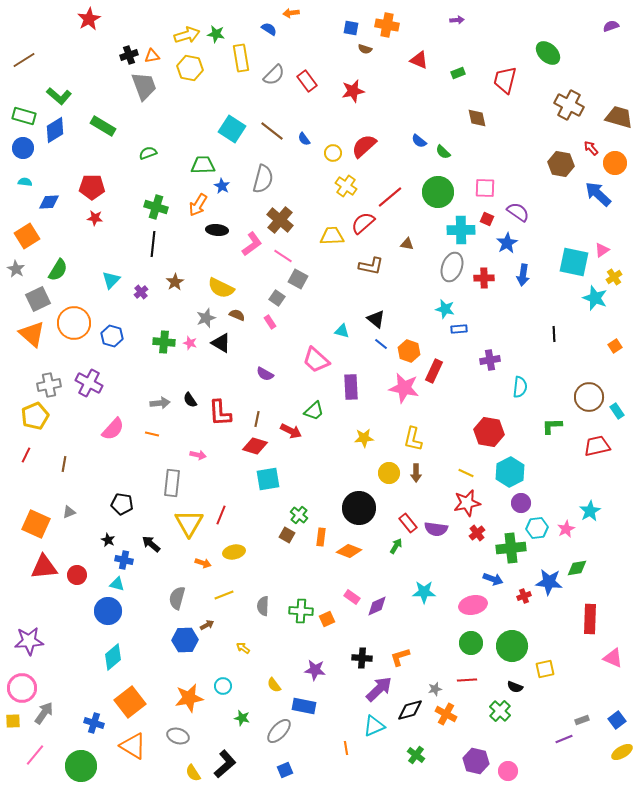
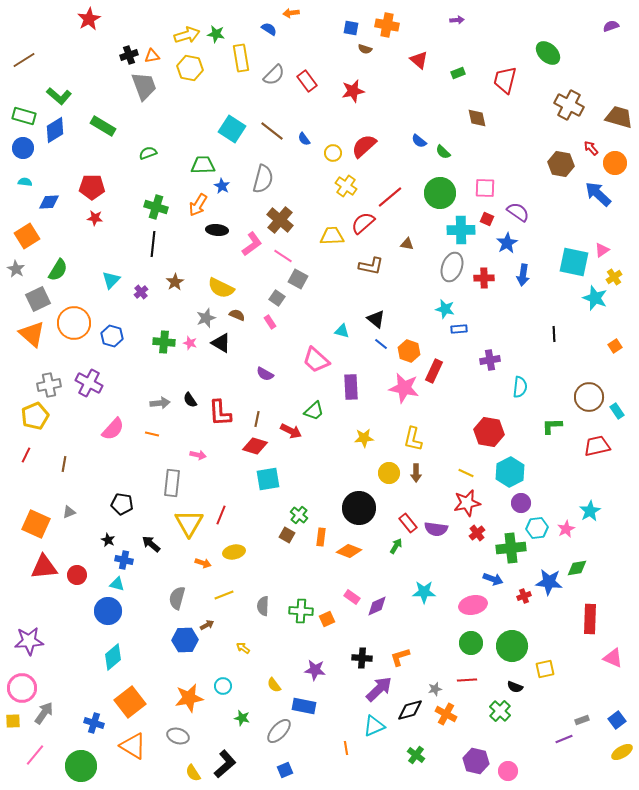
red triangle at (419, 60): rotated 18 degrees clockwise
green circle at (438, 192): moved 2 px right, 1 px down
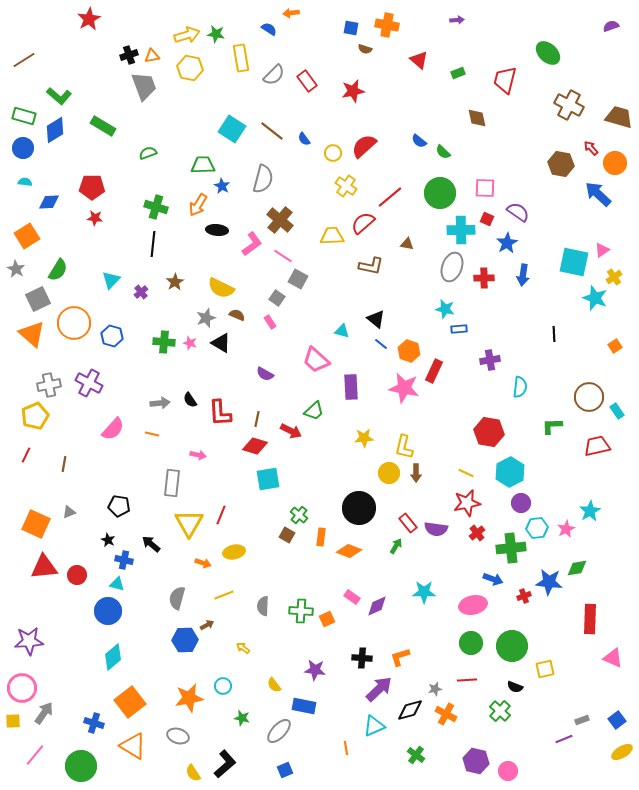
yellow L-shape at (413, 439): moved 9 px left, 8 px down
black pentagon at (122, 504): moved 3 px left, 2 px down
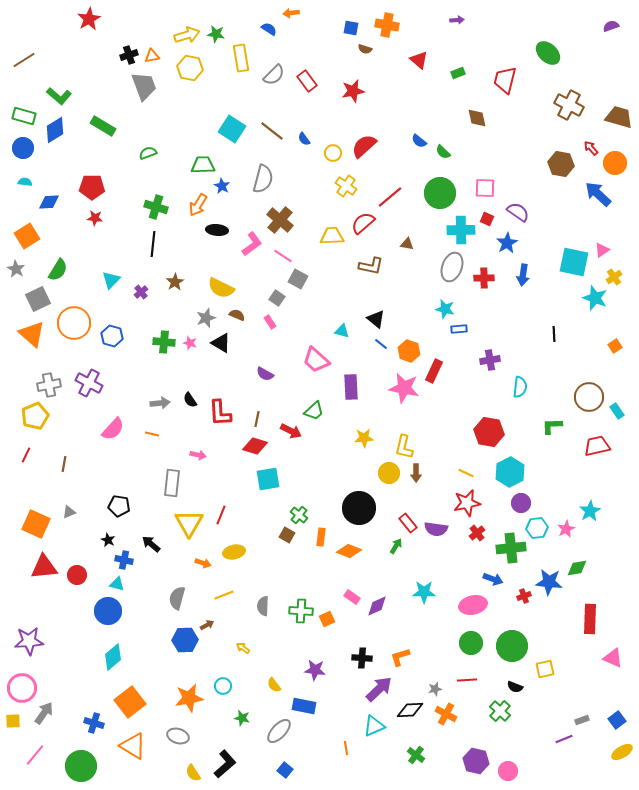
black diamond at (410, 710): rotated 12 degrees clockwise
blue square at (285, 770): rotated 28 degrees counterclockwise
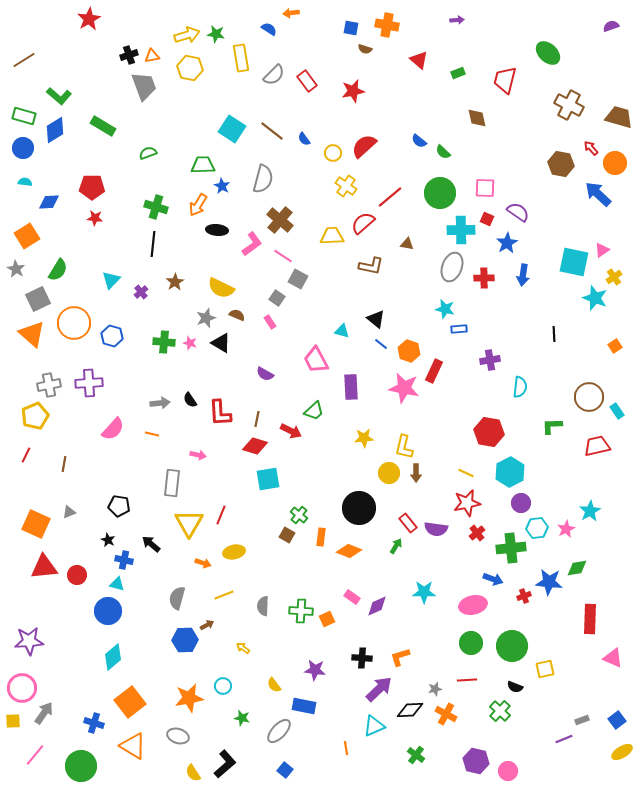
pink trapezoid at (316, 360): rotated 20 degrees clockwise
purple cross at (89, 383): rotated 32 degrees counterclockwise
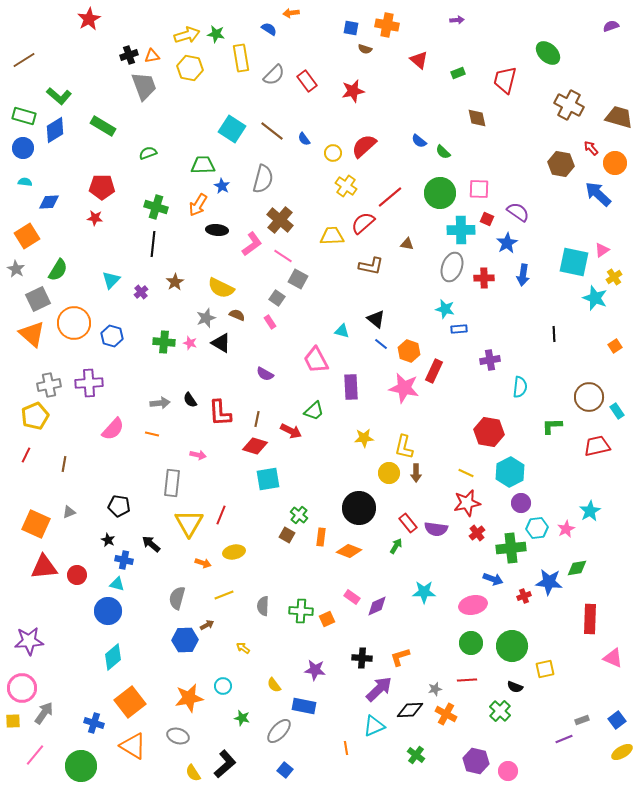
red pentagon at (92, 187): moved 10 px right
pink square at (485, 188): moved 6 px left, 1 px down
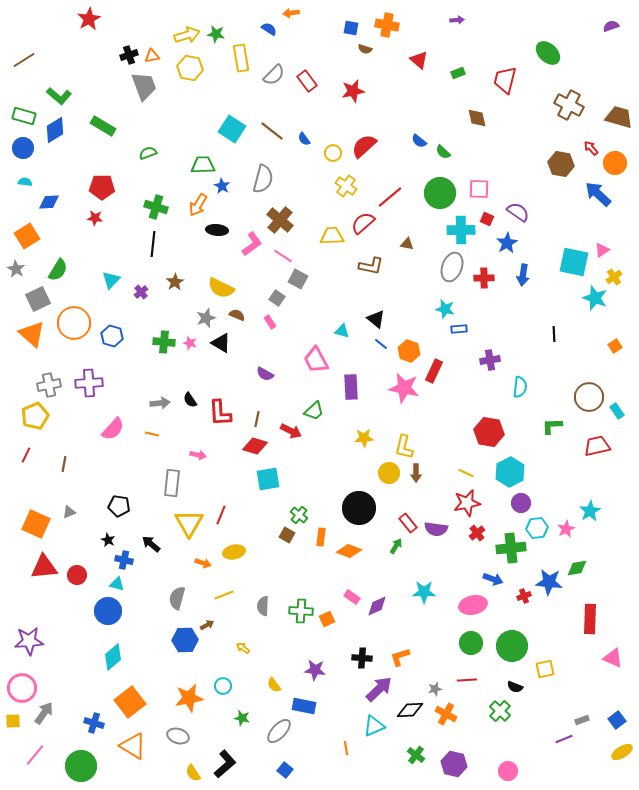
purple hexagon at (476, 761): moved 22 px left, 3 px down
